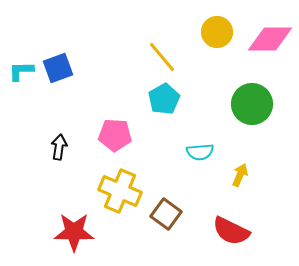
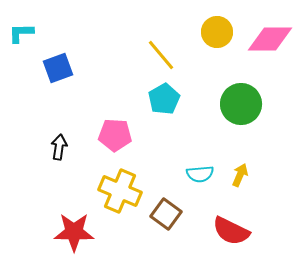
yellow line: moved 1 px left, 2 px up
cyan L-shape: moved 38 px up
green circle: moved 11 px left
cyan semicircle: moved 22 px down
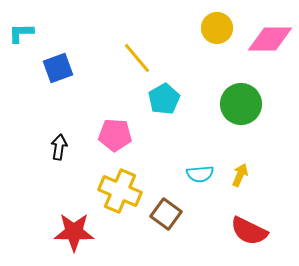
yellow circle: moved 4 px up
yellow line: moved 24 px left, 3 px down
red semicircle: moved 18 px right
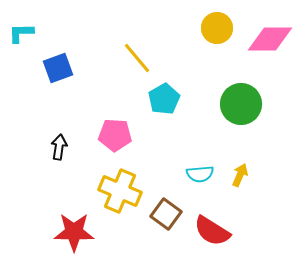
red semicircle: moved 37 px left; rotated 6 degrees clockwise
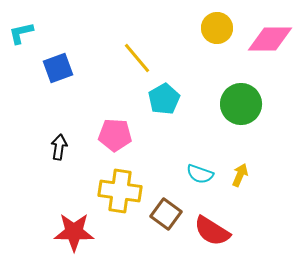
cyan L-shape: rotated 12 degrees counterclockwise
cyan semicircle: rotated 24 degrees clockwise
yellow cross: rotated 15 degrees counterclockwise
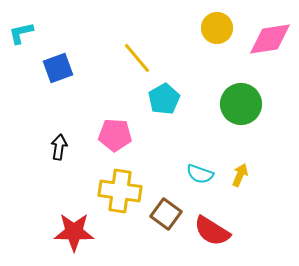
pink diamond: rotated 9 degrees counterclockwise
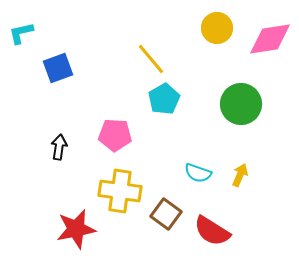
yellow line: moved 14 px right, 1 px down
cyan semicircle: moved 2 px left, 1 px up
red star: moved 2 px right, 3 px up; rotated 12 degrees counterclockwise
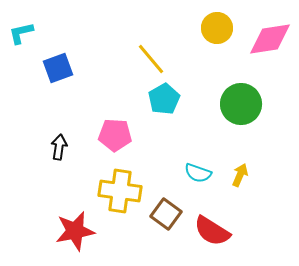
red star: moved 1 px left, 2 px down
